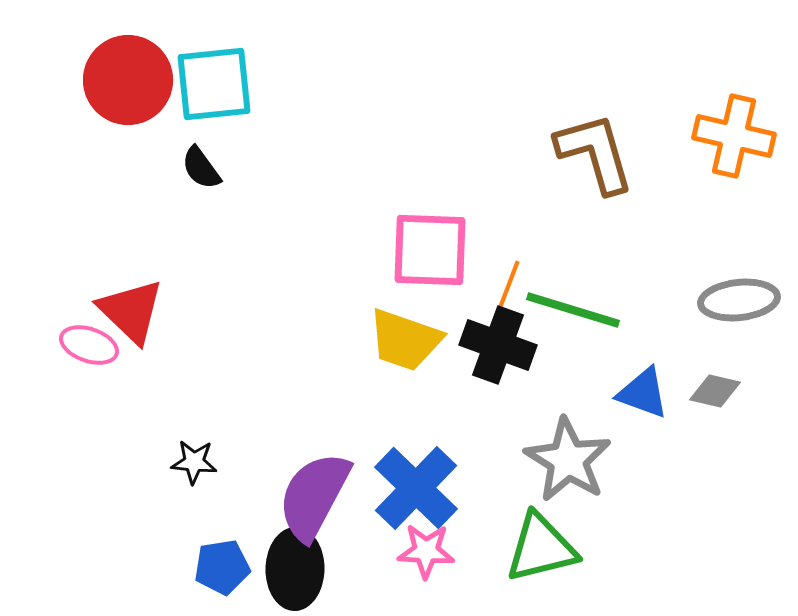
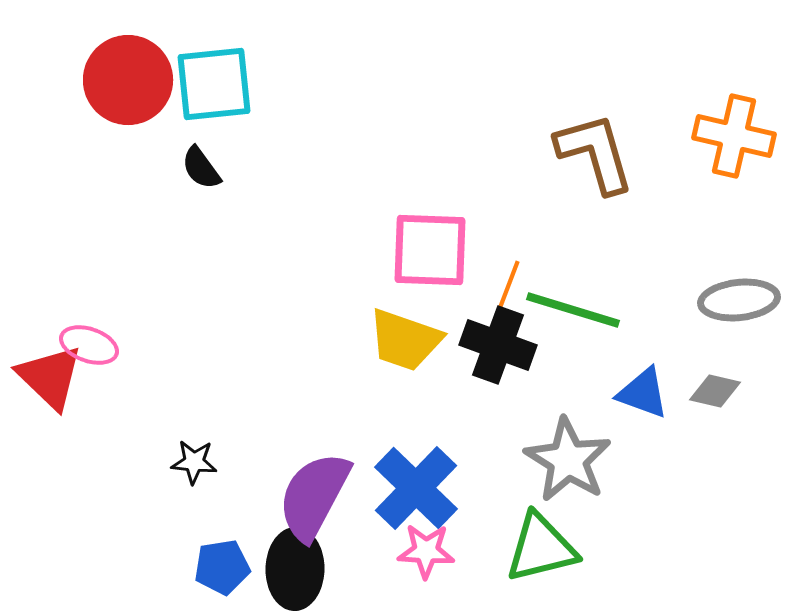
red triangle: moved 81 px left, 66 px down
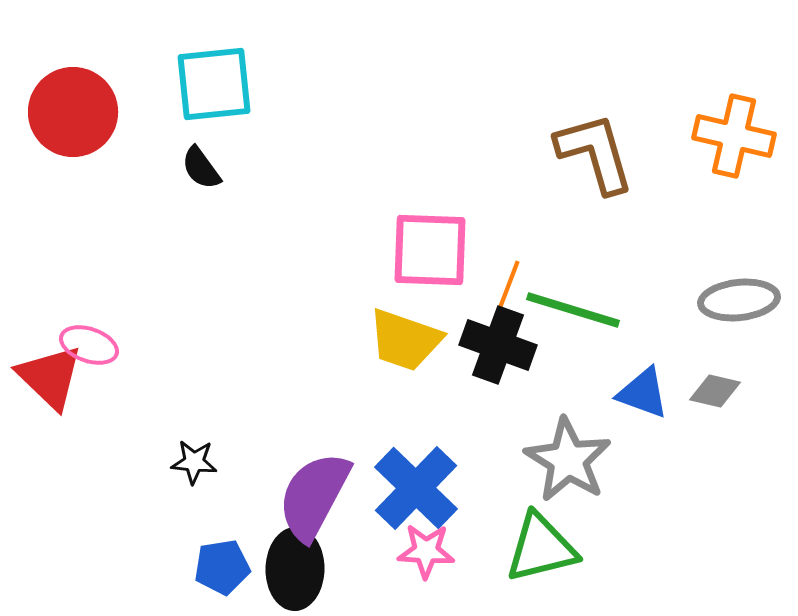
red circle: moved 55 px left, 32 px down
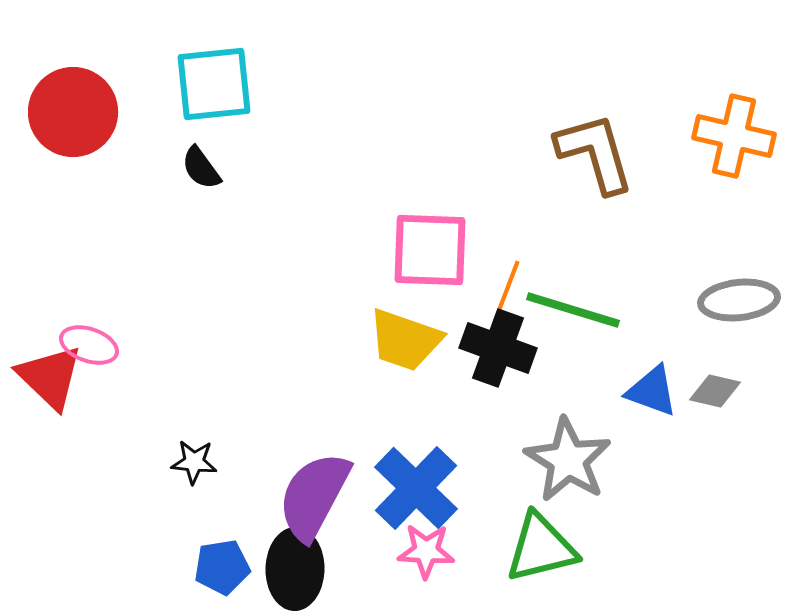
black cross: moved 3 px down
blue triangle: moved 9 px right, 2 px up
